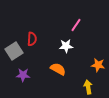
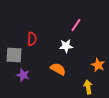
gray square: moved 4 px down; rotated 36 degrees clockwise
orange star: rotated 16 degrees clockwise
purple star: rotated 16 degrees clockwise
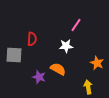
orange star: moved 1 px left, 2 px up
purple star: moved 16 px right, 2 px down
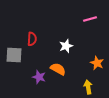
pink line: moved 14 px right, 6 px up; rotated 40 degrees clockwise
white star: rotated 16 degrees counterclockwise
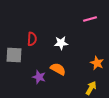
white star: moved 5 px left, 3 px up; rotated 16 degrees clockwise
yellow arrow: moved 3 px right, 1 px down; rotated 40 degrees clockwise
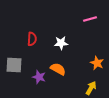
gray square: moved 10 px down
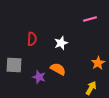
white star: rotated 16 degrees counterclockwise
orange star: moved 1 px right; rotated 16 degrees clockwise
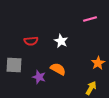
red semicircle: moved 1 px left, 2 px down; rotated 80 degrees clockwise
white star: moved 2 px up; rotated 24 degrees counterclockwise
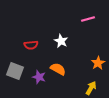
pink line: moved 2 px left
red semicircle: moved 4 px down
gray square: moved 1 px right, 6 px down; rotated 18 degrees clockwise
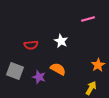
orange star: moved 2 px down
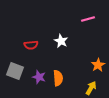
orange semicircle: moved 9 px down; rotated 56 degrees clockwise
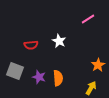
pink line: rotated 16 degrees counterclockwise
white star: moved 2 px left
